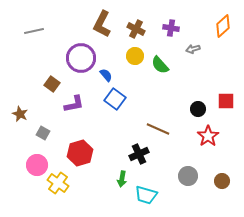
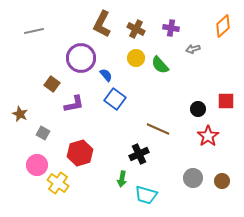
yellow circle: moved 1 px right, 2 px down
gray circle: moved 5 px right, 2 px down
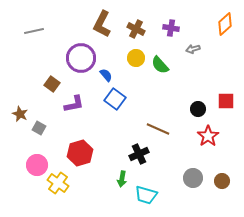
orange diamond: moved 2 px right, 2 px up
gray square: moved 4 px left, 5 px up
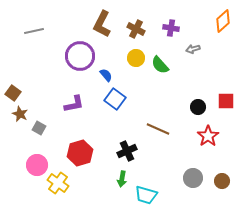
orange diamond: moved 2 px left, 3 px up
purple circle: moved 1 px left, 2 px up
brown square: moved 39 px left, 9 px down
black circle: moved 2 px up
black cross: moved 12 px left, 3 px up
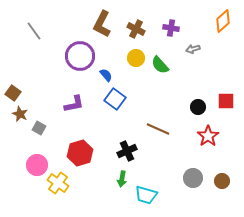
gray line: rotated 66 degrees clockwise
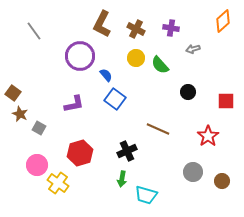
black circle: moved 10 px left, 15 px up
gray circle: moved 6 px up
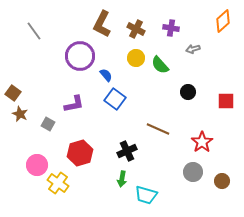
gray square: moved 9 px right, 4 px up
red star: moved 6 px left, 6 px down
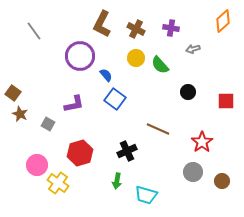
green arrow: moved 5 px left, 2 px down
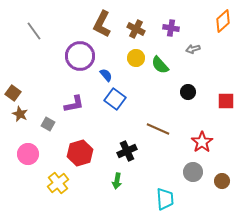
pink circle: moved 9 px left, 11 px up
yellow cross: rotated 15 degrees clockwise
cyan trapezoid: moved 19 px right, 4 px down; rotated 110 degrees counterclockwise
